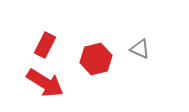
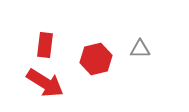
red rectangle: rotated 20 degrees counterclockwise
gray triangle: rotated 25 degrees counterclockwise
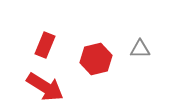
red rectangle: rotated 15 degrees clockwise
red arrow: moved 4 px down
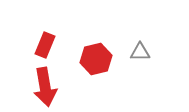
gray triangle: moved 3 px down
red arrow: rotated 48 degrees clockwise
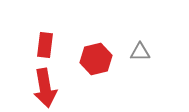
red rectangle: rotated 15 degrees counterclockwise
red arrow: moved 1 px down
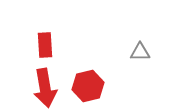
red rectangle: rotated 10 degrees counterclockwise
red hexagon: moved 8 px left, 27 px down
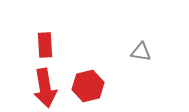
gray triangle: moved 1 px right; rotated 10 degrees clockwise
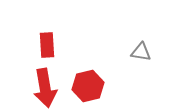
red rectangle: moved 2 px right
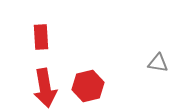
red rectangle: moved 6 px left, 8 px up
gray triangle: moved 17 px right, 11 px down
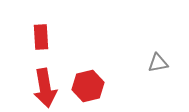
gray triangle: rotated 20 degrees counterclockwise
